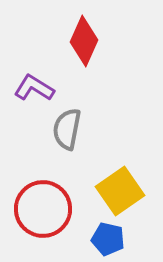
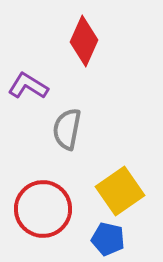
purple L-shape: moved 6 px left, 2 px up
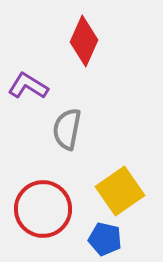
blue pentagon: moved 3 px left
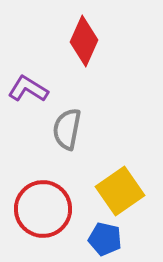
purple L-shape: moved 3 px down
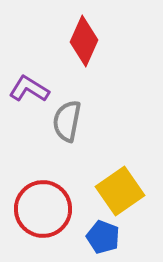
purple L-shape: moved 1 px right
gray semicircle: moved 8 px up
blue pentagon: moved 2 px left, 2 px up; rotated 8 degrees clockwise
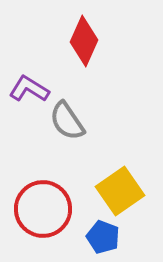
gray semicircle: rotated 45 degrees counterclockwise
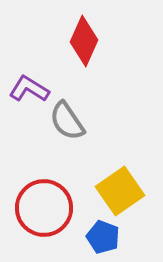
red circle: moved 1 px right, 1 px up
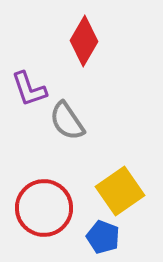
red diamond: rotated 6 degrees clockwise
purple L-shape: rotated 141 degrees counterclockwise
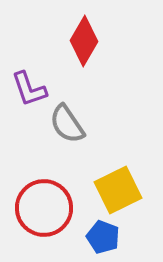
gray semicircle: moved 3 px down
yellow square: moved 2 px left, 1 px up; rotated 9 degrees clockwise
